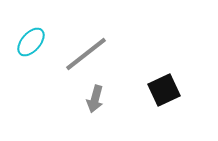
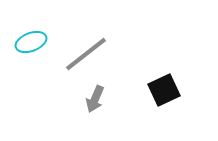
cyan ellipse: rotated 28 degrees clockwise
gray arrow: rotated 8 degrees clockwise
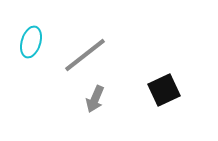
cyan ellipse: rotated 52 degrees counterclockwise
gray line: moved 1 px left, 1 px down
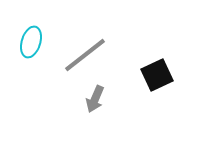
black square: moved 7 px left, 15 px up
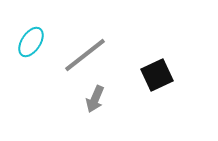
cyan ellipse: rotated 16 degrees clockwise
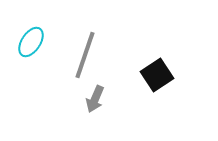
gray line: rotated 33 degrees counterclockwise
black square: rotated 8 degrees counterclockwise
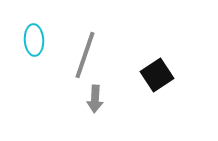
cyan ellipse: moved 3 px right, 2 px up; rotated 36 degrees counterclockwise
gray arrow: rotated 20 degrees counterclockwise
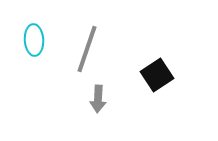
gray line: moved 2 px right, 6 px up
gray arrow: moved 3 px right
